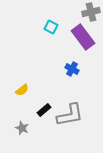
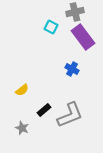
gray cross: moved 16 px left
gray L-shape: rotated 12 degrees counterclockwise
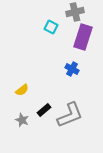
purple rectangle: rotated 55 degrees clockwise
gray star: moved 8 px up
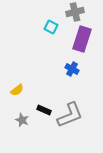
purple rectangle: moved 1 px left, 2 px down
yellow semicircle: moved 5 px left
black rectangle: rotated 64 degrees clockwise
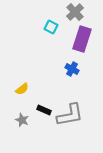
gray cross: rotated 30 degrees counterclockwise
yellow semicircle: moved 5 px right, 1 px up
gray L-shape: rotated 12 degrees clockwise
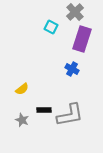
black rectangle: rotated 24 degrees counterclockwise
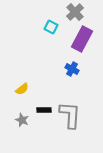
purple rectangle: rotated 10 degrees clockwise
gray L-shape: rotated 76 degrees counterclockwise
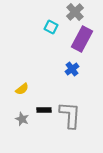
blue cross: rotated 24 degrees clockwise
gray star: moved 1 px up
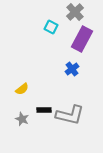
gray L-shape: rotated 100 degrees clockwise
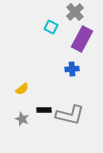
blue cross: rotated 32 degrees clockwise
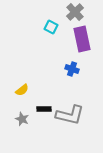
purple rectangle: rotated 40 degrees counterclockwise
blue cross: rotated 24 degrees clockwise
yellow semicircle: moved 1 px down
black rectangle: moved 1 px up
